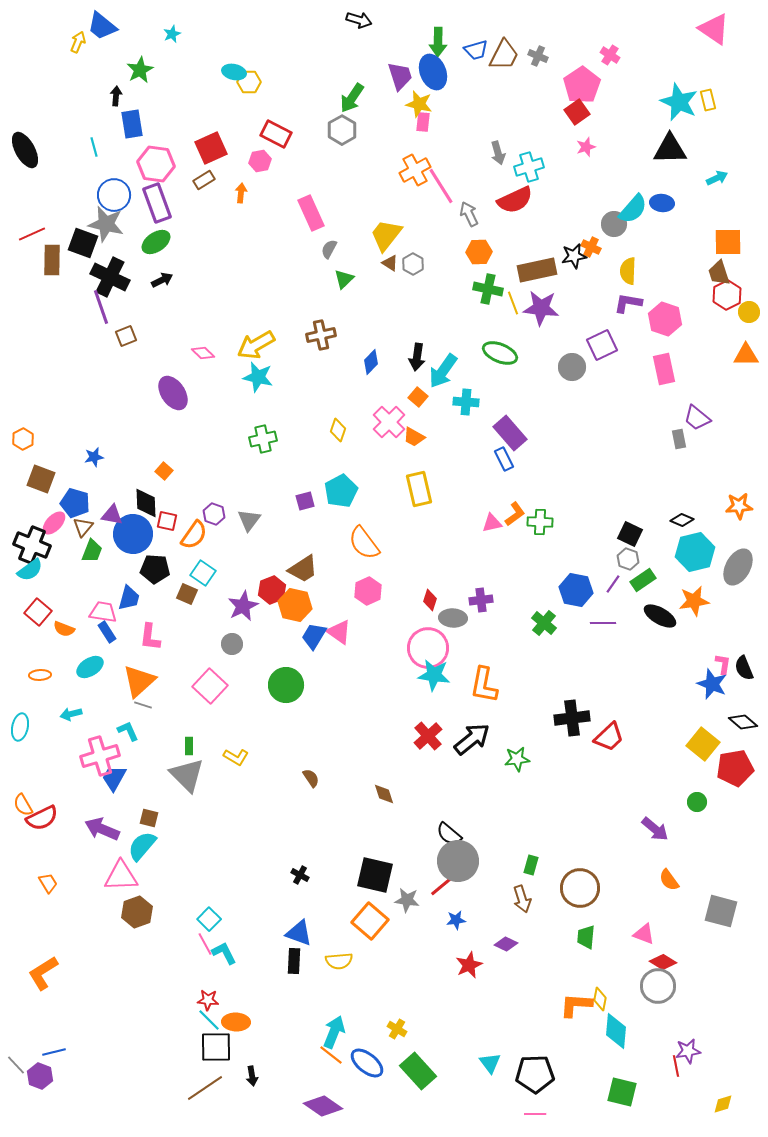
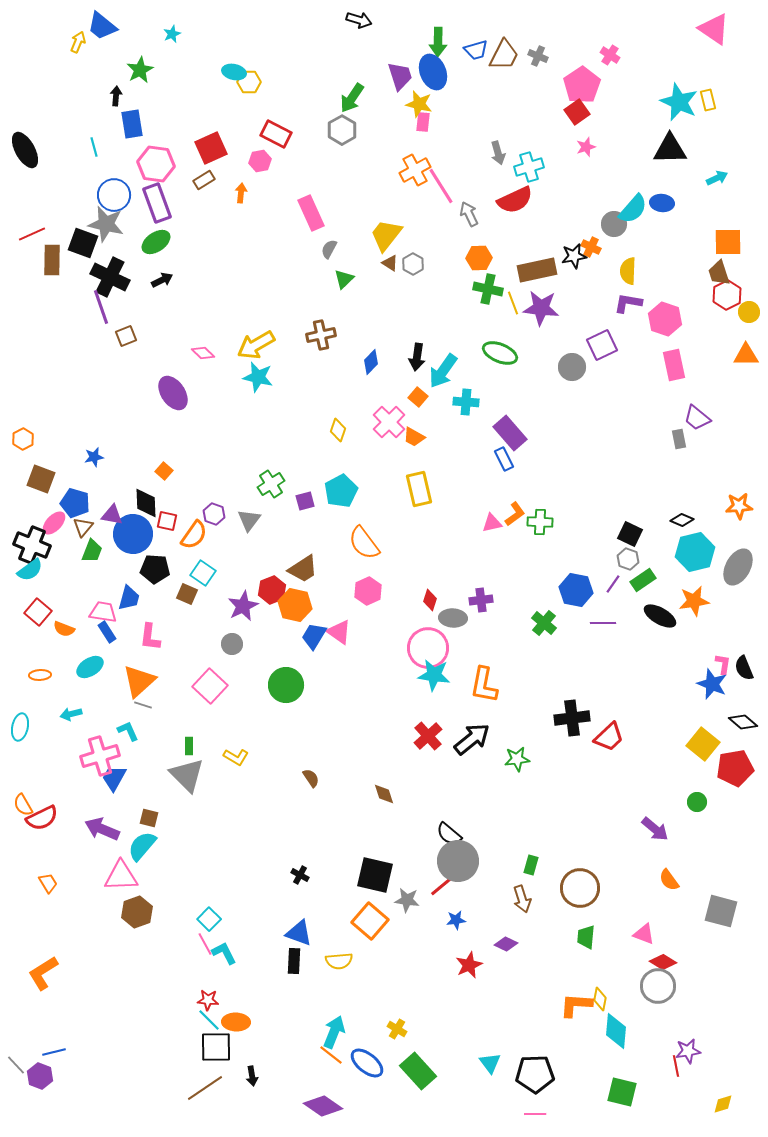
orange hexagon at (479, 252): moved 6 px down
pink rectangle at (664, 369): moved 10 px right, 4 px up
green cross at (263, 439): moved 8 px right, 45 px down; rotated 20 degrees counterclockwise
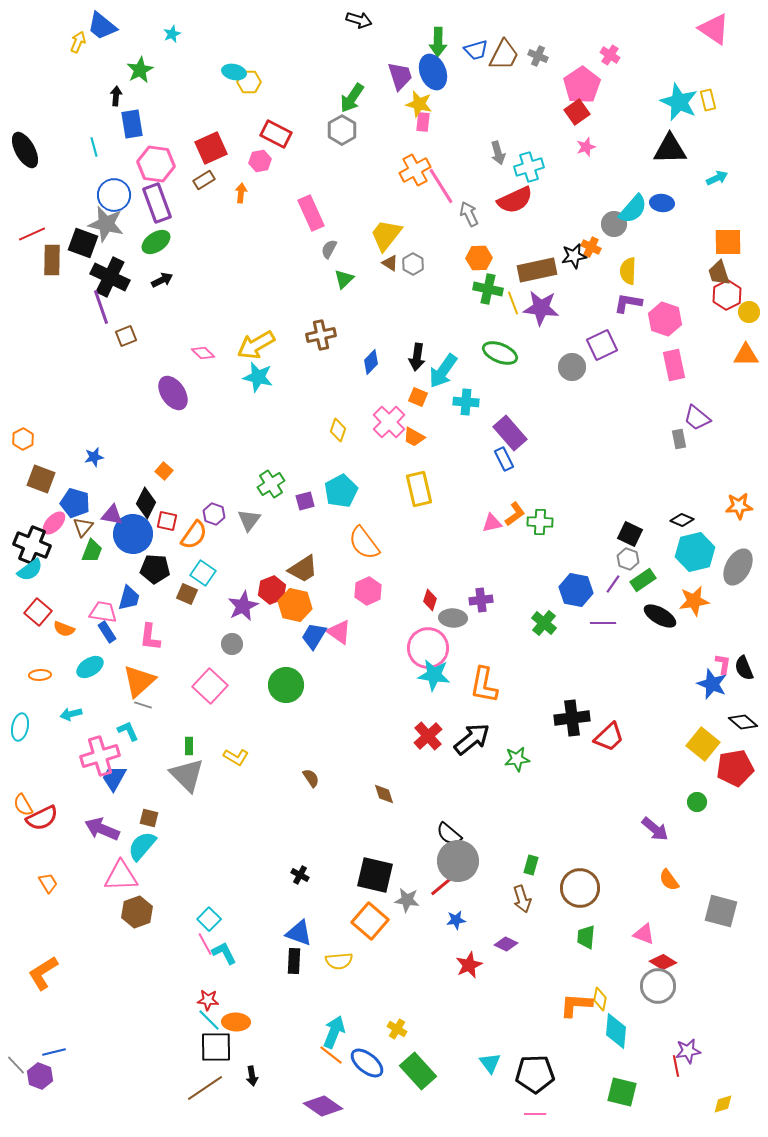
orange square at (418, 397): rotated 18 degrees counterclockwise
black diamond at (146, 503): rotated 28 degrees clockwise
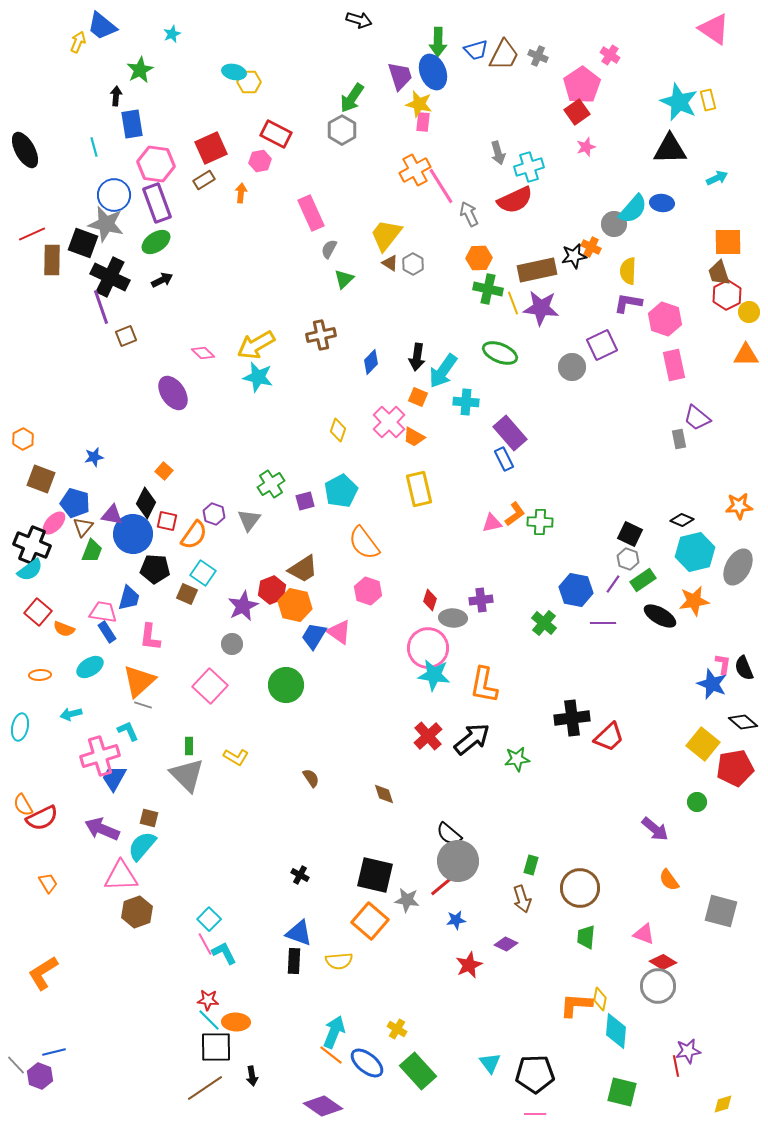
pink hexagon at (368, 591): rotated 16 degrees counterclockwise
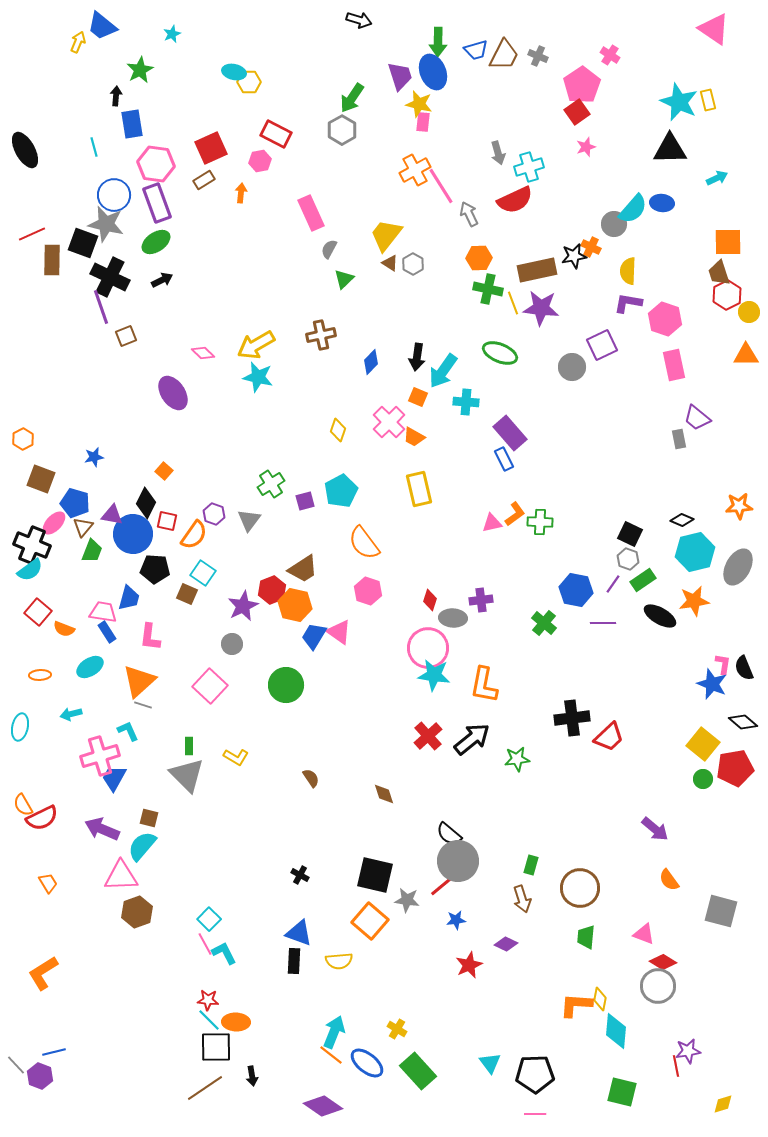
green circle at (697, 802): moved 6 px right, 23 px up
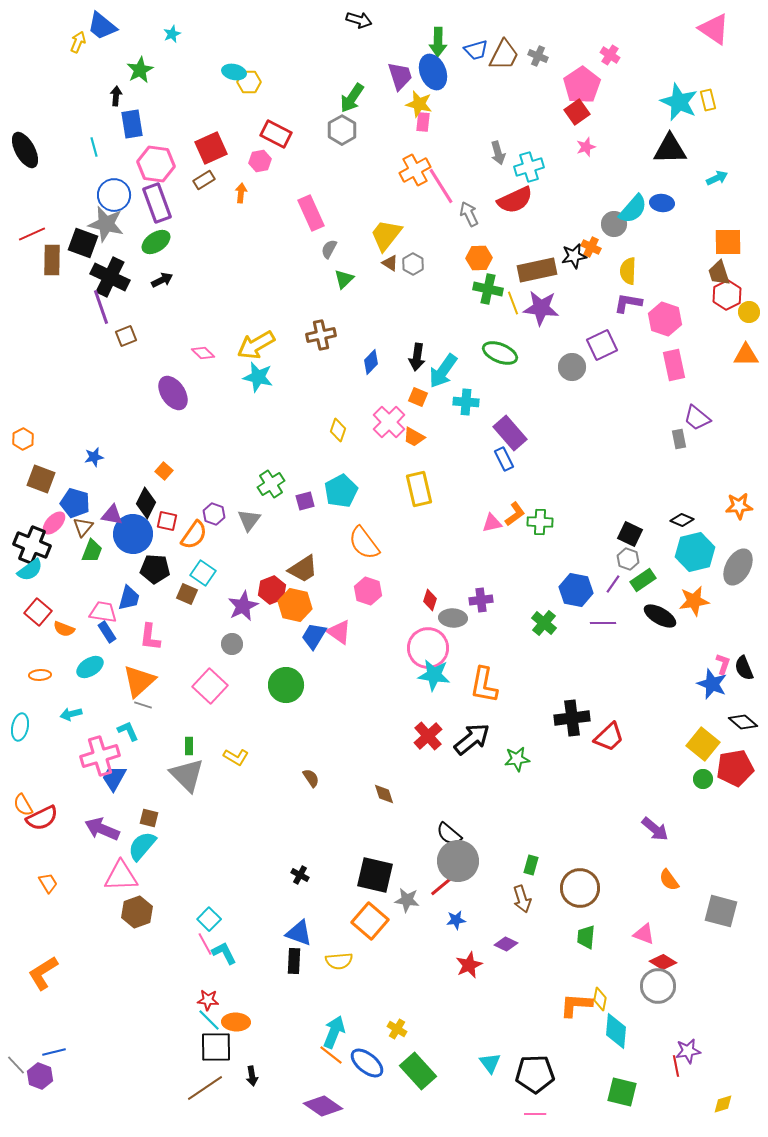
pink L-shape at (723, 664): rotated 10 degrees clockwise
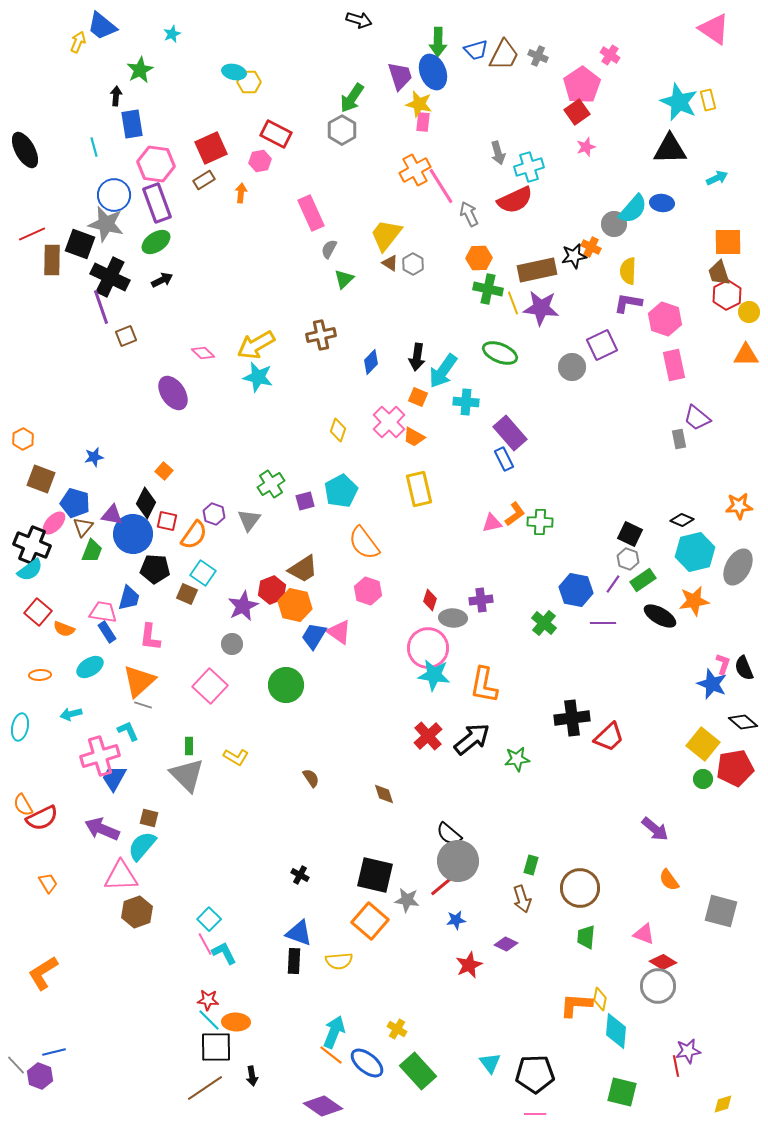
black square at (83, 243): moved 3 px left, 1 px down
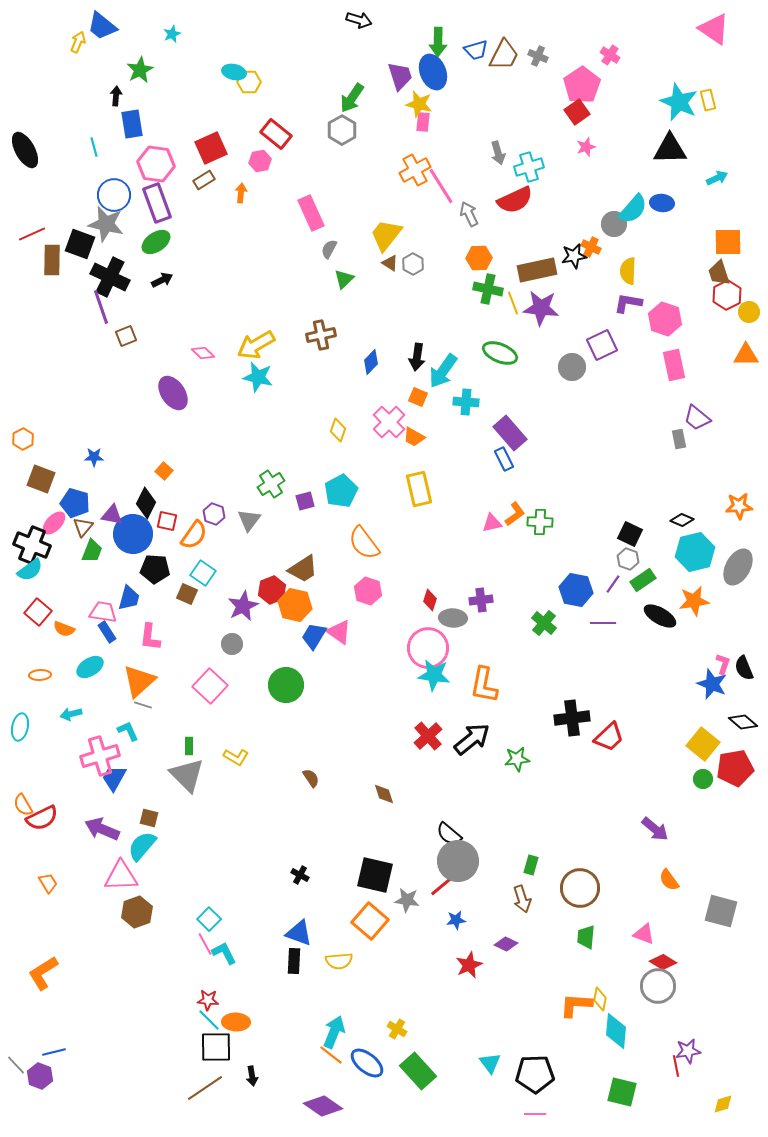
red rectangle at (276, 134): rotated 12 degrees clockwise
blue star at (94, 457): rotated 12 degrees clockwise
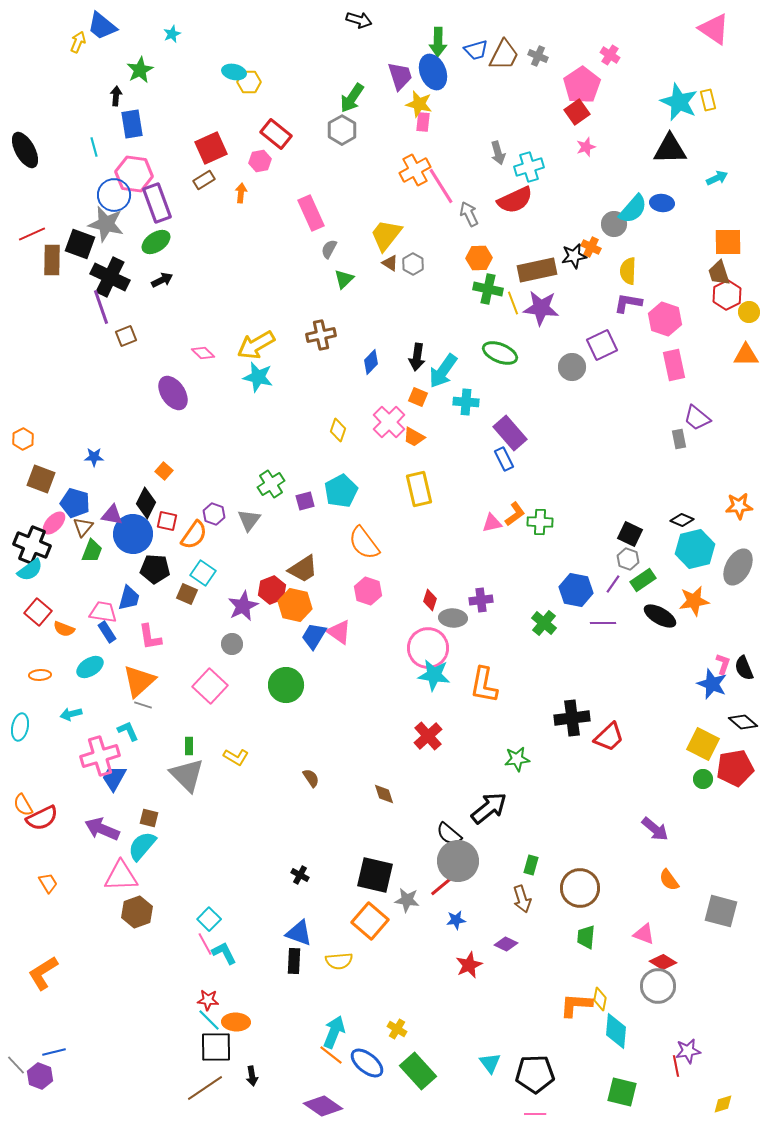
pink hexagon at (156, 164): moved 22 px left, 10 px down
cyan hexagon at (695, 552): moved 3 px up
pink L-shape at (150, 637): rotated 16 degrees counterclockwise
black arrow at (472, 739): moved 17 px right, 69 px down
yellow square at (703, 744): rotated 12 degrees counterclockwise
